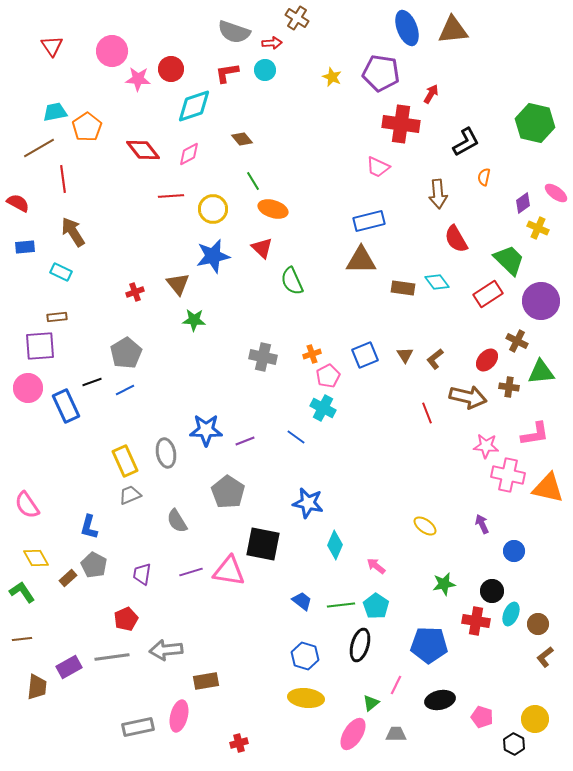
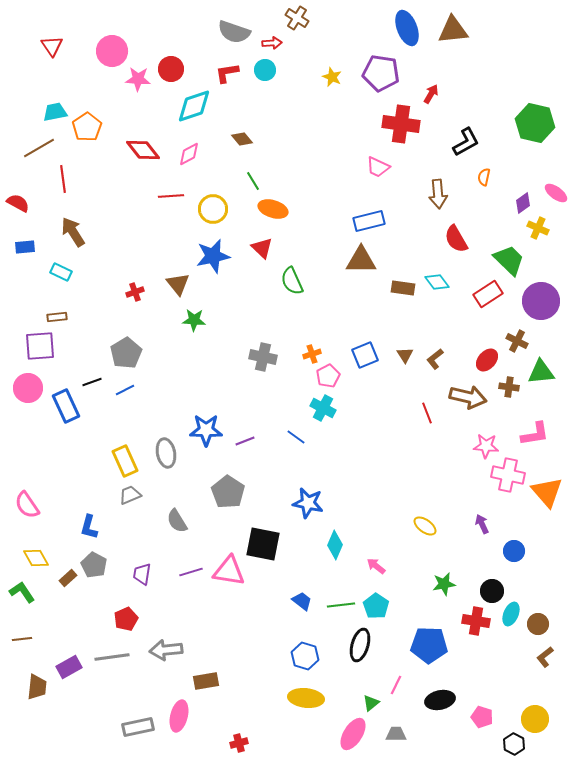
orange triangle at (548, 488): moved 1 px left, 4 px down; rotated 36 degrees clockwise
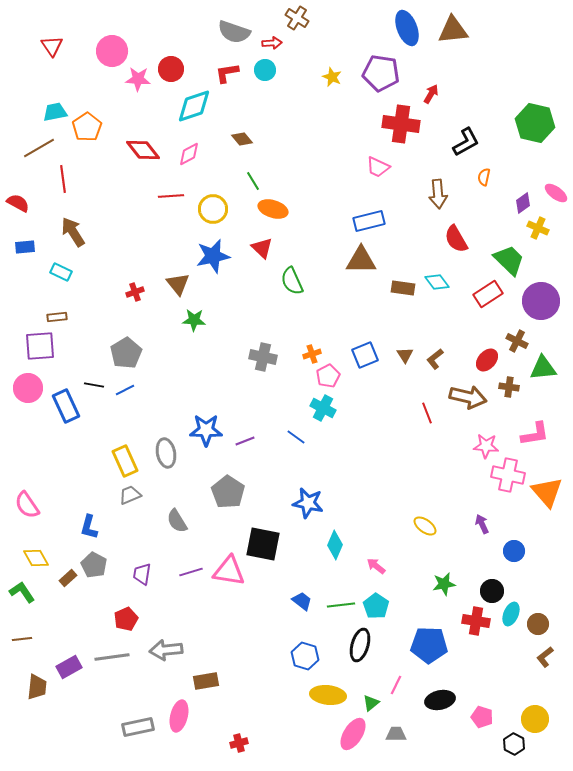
green triangle at (541, 372): moved 2 px right, 4 px up
black line at (92, 382): moved 2 px right, 3 px down; rotated 30 degrees clockwise
yellow ellipse at (306, 698): moved 22 px right, 3 px up
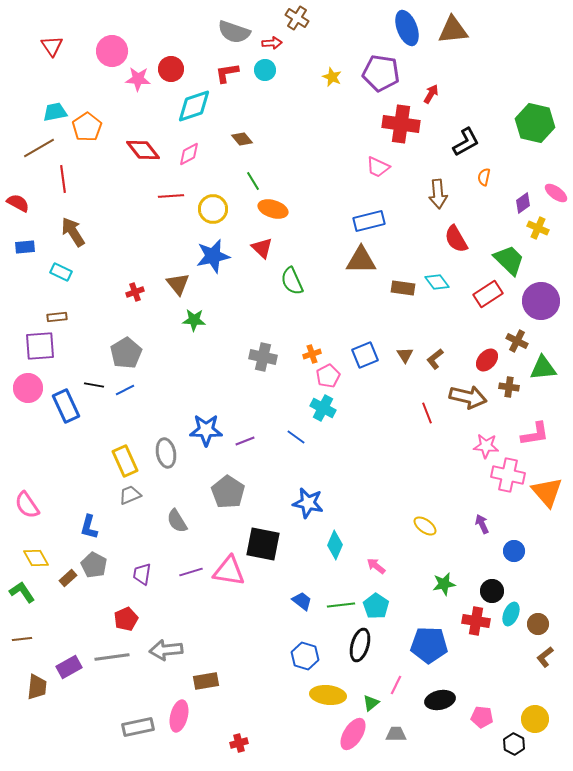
pink pentagon at (482, 717): rotated 10 degrees counterclockwise
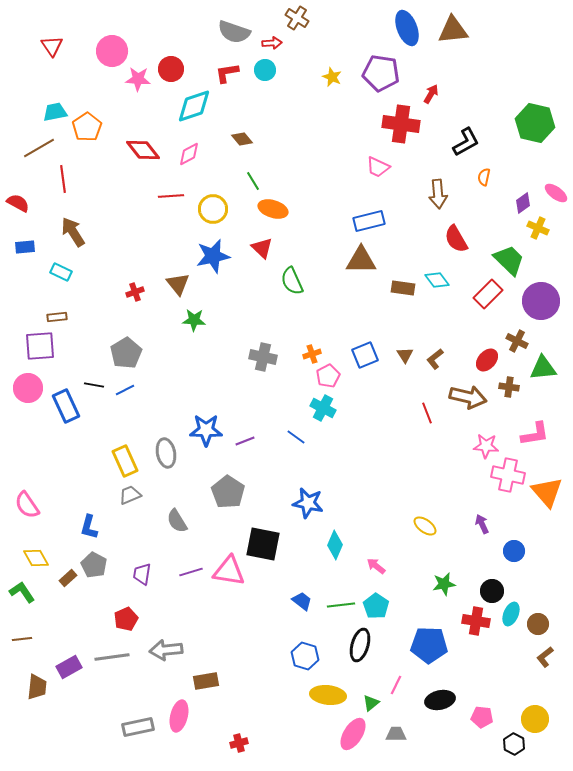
cyan diamond at (437, 282): moved 2 px up
red rectangle at (488, 294): rotated 12 degrees counterclockwise
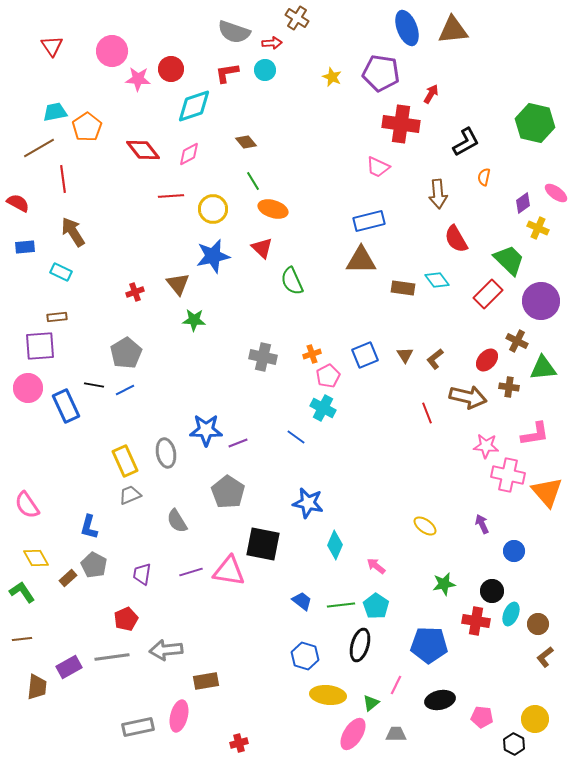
brown diamond at (242, 139): moved 4 px right, 3 px down
purple line at (245, 441): moved 7 px left, 2 px down
